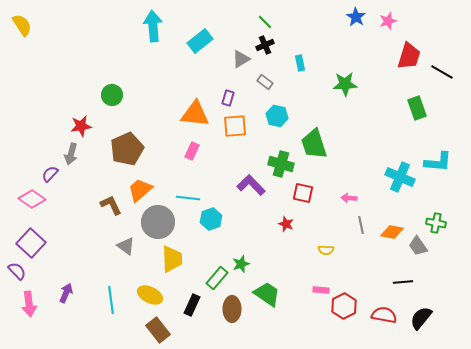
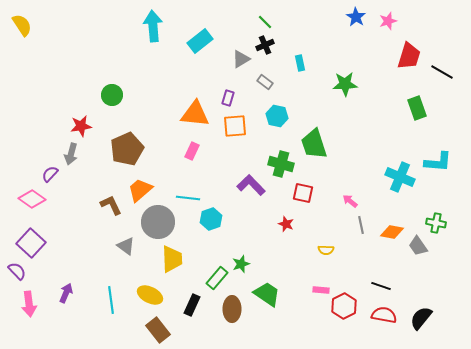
pink arrow at (349, 198): moved 1 px right, 3 px down; rotated 35 degrees clockwise
black line at (403, 282): moved 22 px left, 4 px down; rotated 24 degrees clockwise
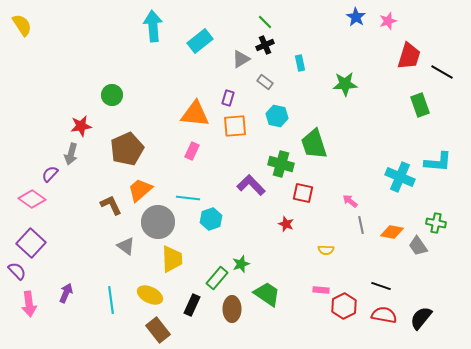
green rectangle at (417, 108): moved 3 px right, 3 px up
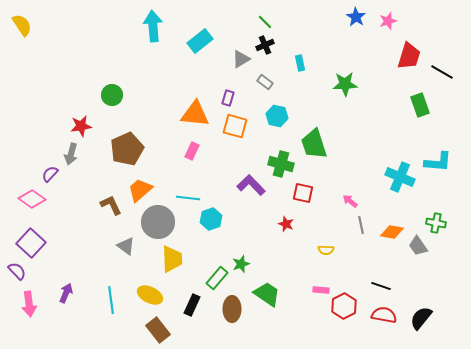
orange square at (235, 126): rotated 20 degrees clockwise
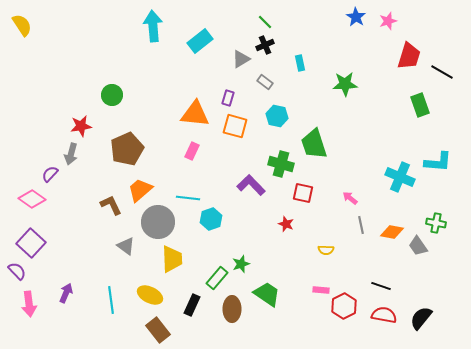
pink arrow at (350, 201): moved 3 px up
